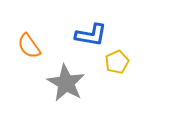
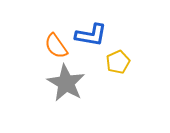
orange semicircle: moved 27 px right
yellow pentagon: moved 1 px right
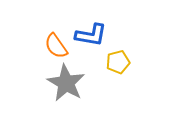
yellow pentagon: rotated 10 degrees clockwise
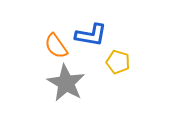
yellow pentagon: rotated 30 degrees clockwise
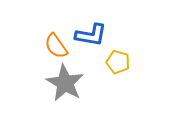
gray star: moved 1 px left
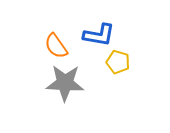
blue L-shape: moved 8 px right
gray star: rotated 27 degrees counterclockwise
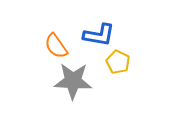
yellow pentagon: rotated 10 degrees clockwise
gray star: moved 8 px right, 2 px up
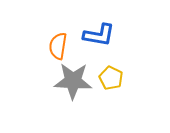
orange semicircle: moved 2 px right; rotated 44 degrees clockwise
yellow pentagon: moved 7 px left, 16 px down
